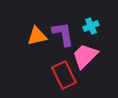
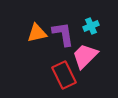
orange triangle: moved 3 px up
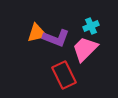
purple L-shape: moved 7 px left, 4 px down; rotated 120 degrees clockwise
pink trapezoid: moved 7 px up
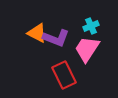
orange triangle: rotated 40 degrees clockwise
pink trapezoid: moved 2 px right; rotated 12 degrees counterclockwise
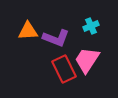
orange triangle: moved 9 px left, 2 px up; rotated 30 degrees counterclockwise
pink trapezoid: moved 11 px down
red rectangle: moved 6 px up
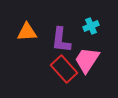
orange triangle: moved 1 px left, 1 px down
purple L-shape: moved 5 px right, 2 px down; rotated 76 degrees clockwise
red rectangle: rotated 16 degrees counterclockwise
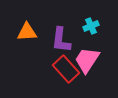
red rectangle: moved 2 px right
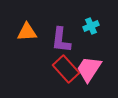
pink trapezoid: moved 2 px right, 9 px down
